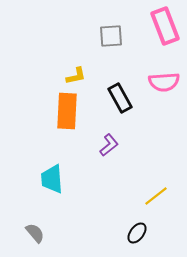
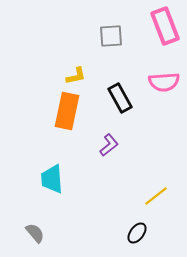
orange rectangle: rotated 9 degrees clockwise
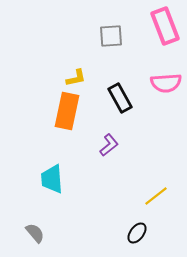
yellow L-shape: moved 2 px down
pink semicircle: moved 2 px right, 1 px down
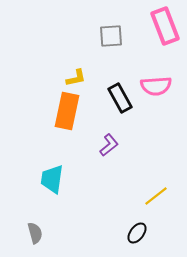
pink semicircle: moved 10 px left, 3 px down
cyan trapezoid: rotated 12 degrees clockwise
gray semicircle: rotated 25 degrees clockwise
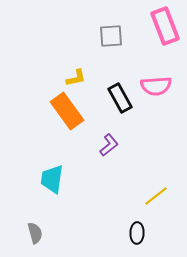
orange rectangle: rotated 48 degrees counterclockwise
black ellipse: rotated 35 degrees counterclockwise
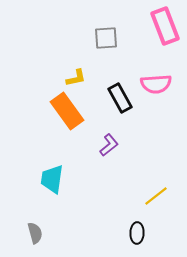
gray square: moved 5 px left, 2 px down
pink semicircle: moved 2 px up
